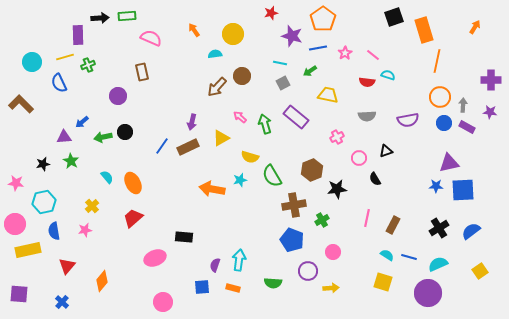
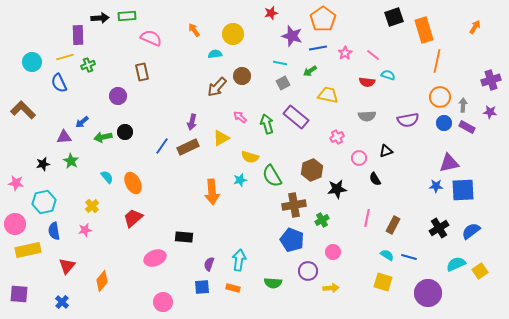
purple cross at (491, 80): rotated 18 degrees counterclockwise
brown L-shape at (21, 104): moved 2 px right, 6 px down
green arrow at (265, 124): moved 2 px right
orange arrow at (212, 189): moved 3 px down; rotated 105 degrees counterclockwise
cyan semicircle at (438, 264): moved 18 px right
purple semicircle at (215, 265): moved 6 px left, 1 px up
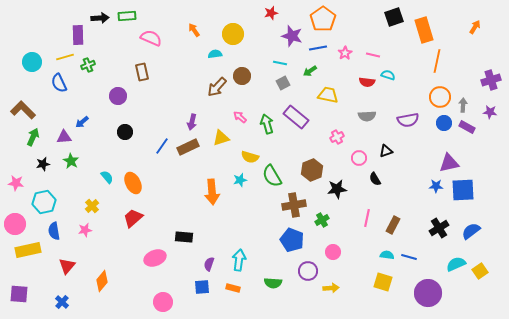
pink line at (373, 55): rotated 24 degrees counterclockwise
green arrow at (103, 137): moved 70 px left; rotated 126 degrees clockwise
yellow triangle at (221, 138): rotated 12 degrees clockwise
cyan semicircle at (387, 255): rotated 24 degrees counterclockwise
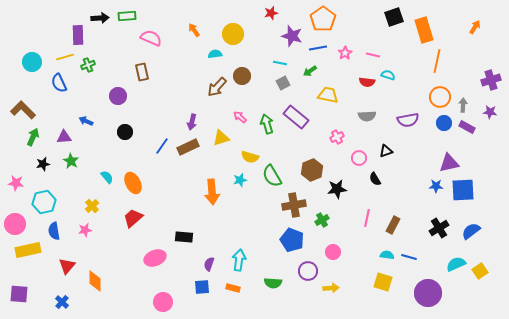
blue arrow at (82, 122): moved 4 px right, 1 px up; rotated 64 degrees clockwise
orange diamond at (102, 281): moved 7 px left; rotated 40 degrees counterclockwise
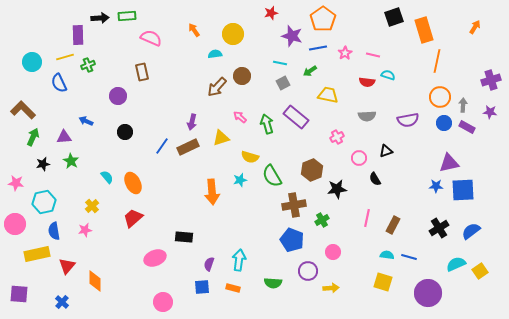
yellow rectangle at (28, 250): moved 9 px right, 4 px down
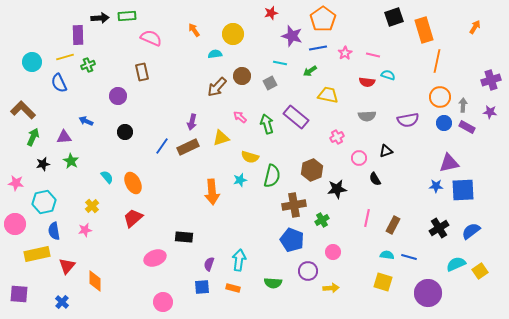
gray square at (283, 83): moved 13 px left
green semicircle at (272, 176): rotated 135 degrees counterclockwise
